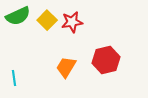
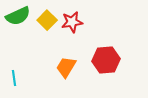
red hexagon: rotated 8 degrees clockwise
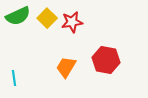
yellow square: moved 2 px up
red hexagon: rotated 16 degrees clockwise
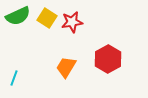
yellow square: rotated 12 degrees counterclockwise
red hexagon: moved 2 px right, 1 px up; rotated 20 degrees clockwise
cyan line: rotated 28 degrees clockwise
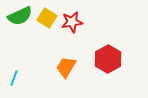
green semicircle: moved 2 px right
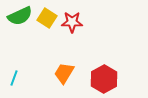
red star: rotated 10 degrees clockwise
red hexagon: moved 4 px left, 20 px down
orange trapezoid: moved 2 px left, 6 px down
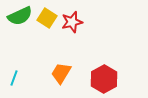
red star: rotated 15 degrees counterclockwise
orange trapezoid: moved 3 px left
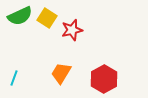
red star: moved 8 px down
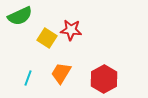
yellow square: moved 20 px down
red star: moved 1 px left; rotated 20 degrees clockwise
cyan line: moved 14 px right
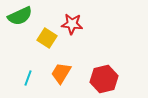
red star: moved 1 px right, 6 px up
red hexagon: rotated 16 degrees clockwise
